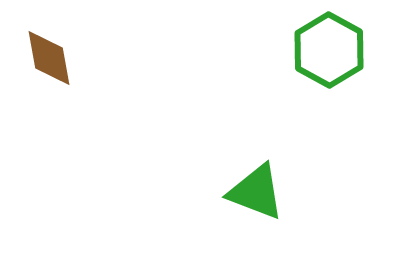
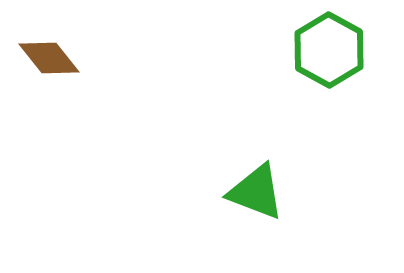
brown diamond: rotated 28 degrees counterclockwise
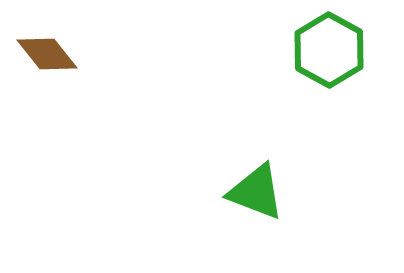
brown diamond: moved 2 px left, 4 px up
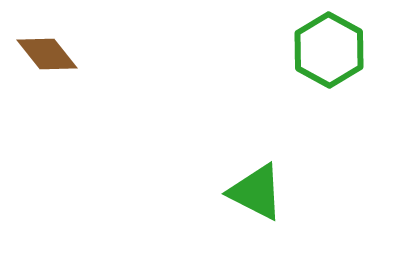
green triangle: rotated 6 degrees clockwise
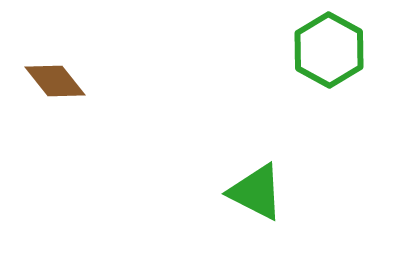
brown diamond: moved 8 px right, 27 px down
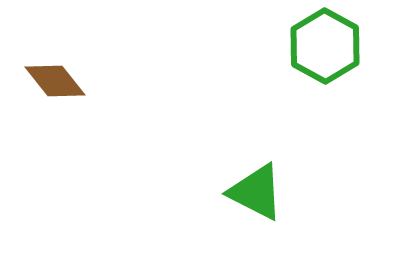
green hexagon: moved 4 px left, 4 px up
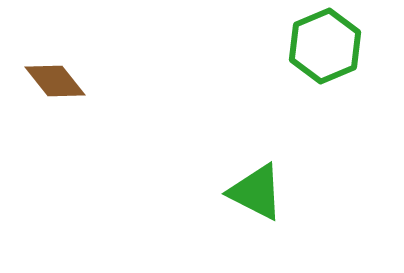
green hexagon: rotated 8 degrees clockwise
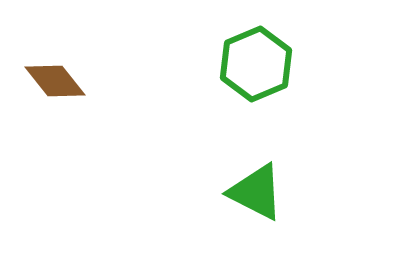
green hexagon: moved 69 px left, 18 px down
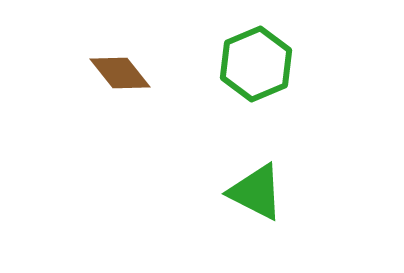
brown diamond: moved 65 px right, 8 px up
